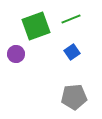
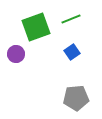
green square: moved 1 px down
gray pentagon: moved 2 px right, 1 px down
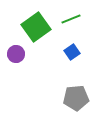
green square: rotated 16 degrees counterclockwise
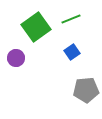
purple circle: moved 4 px down
gray pentagon: moved 10 px right, 8 px up
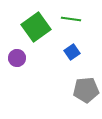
green line: rotated 30 degrees clockwise
purple circle: moved 1 px right
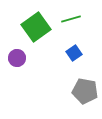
green line: rotated 24 degrees counterclockwise
blue square: moved 2 px right, 1 px down
gray pentagon: moved 1 px left, 1 px down; rotated 15 degrees clockwise
